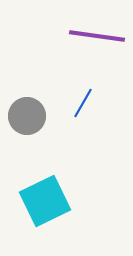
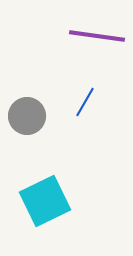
blue line: moved 2 px right, 1 px up
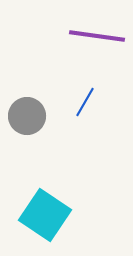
cyan square: moved 14 px down; rotated 30 degrees counterclockwise
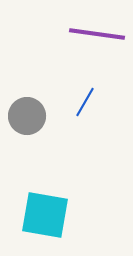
purple line: moved 2 px up
cyan square: rotated 24 degrees counterclockwise
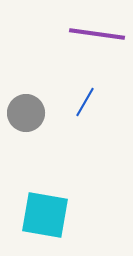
gray circle: moved 1 px left, 3 px up
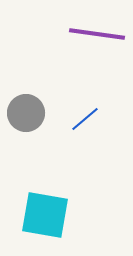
blue line: moved 17 px down; rotated 20 degrees clockwise
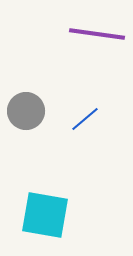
gray circle: moved 2 px up
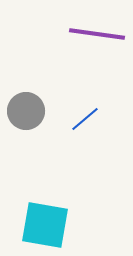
cyan square: moved 10 px down
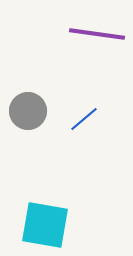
gray circle: moved 2 px right
blue line: moved 1 px left
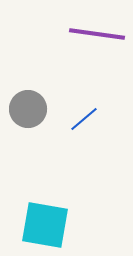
gray circle: moved 2 px up
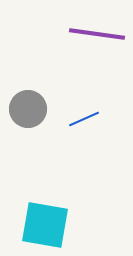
blue line: rotated 16 degrees clockwise
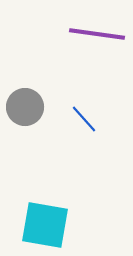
gray circle: moved 3 px left, 2 px up
blue line: rotated 72 degrees clockwise
